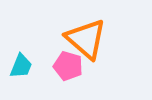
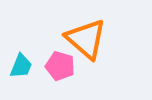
pink pentagon: moved 8 px left
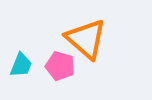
cyan trapezoid: moved 1 px up
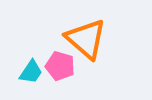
cyan trapezoid: moved 10 px right, 7 px down; rotated 12 degrees clockwise
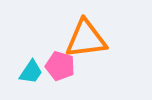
orange triangle: rotated 48 degrees counterclockwise
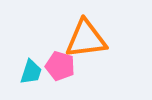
cyan trapezoid: rotated 16 degrees counterclockwise
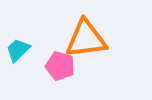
cyan trapezoid: moved 13 px left, 22 px up; rotated 152 degrees counterclockwise
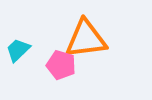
pink pentagon: moved 1 px right, 1 px up
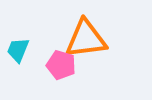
cyan trapezoid: rotated 24 degrees counterclockwise
